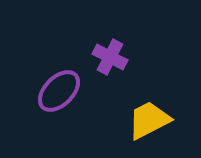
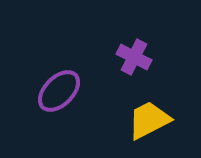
purple cross: moved 24 px right
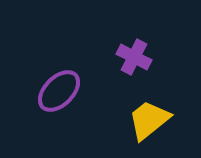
yellow trapezoid: rotated 12 degrees counterclockwise
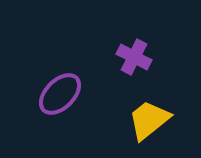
purple ellipse: moved 1 px right, 3 px down
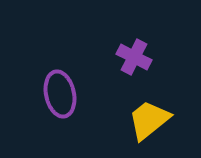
purple ellipse: rotated 57 degrees counterclockwise
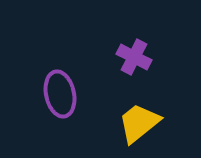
yellow trapezoid: moved 10 px left, 3 px down
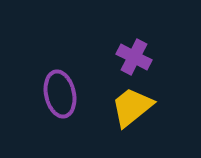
yellow trapezoid: moved 7 px left, 16 px up
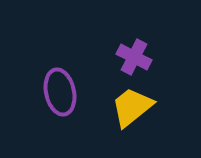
purple ellipse: moved 2 px up
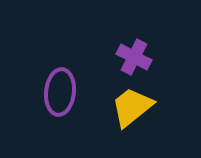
purple ellipse: rotated 18 degrees clockwise
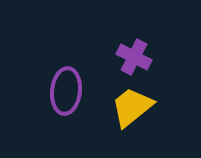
purple ellipse: moved 6 px right, 1 px up
